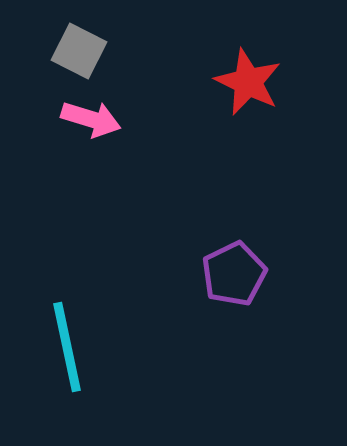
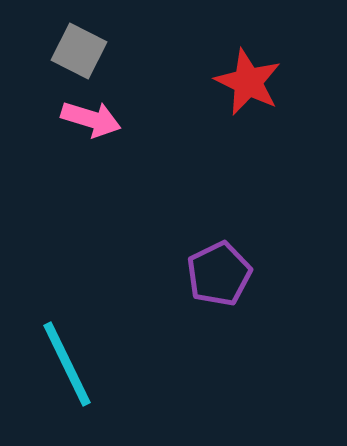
purple pentagon: moved 15 px left
cyan line: moved 17 px down; rotated 14 degrees counterclockwise
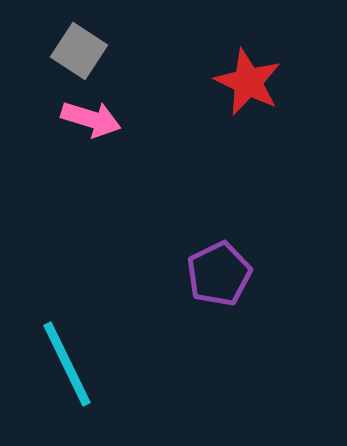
gray square: rotated 6 degrees clockwise
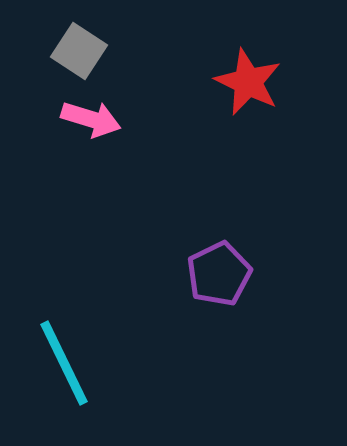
cyan line: moved 3 px left, 1 px up
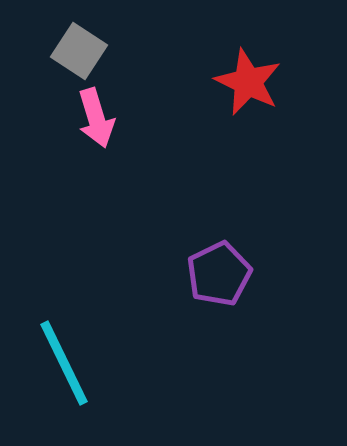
pink arrow: moved 5 px right, 1 px up; rotated 56 degrees clockwise
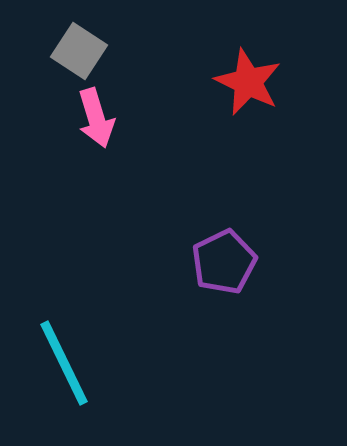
purple pentagon: moved 5 px right, 12 px up
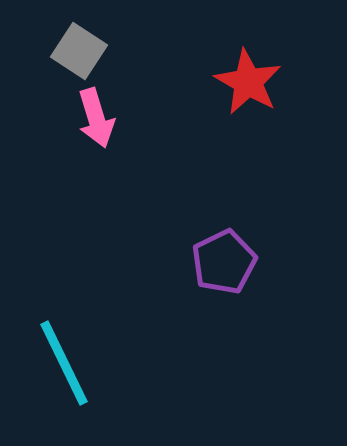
red star: rotated 4 degrees clockwise
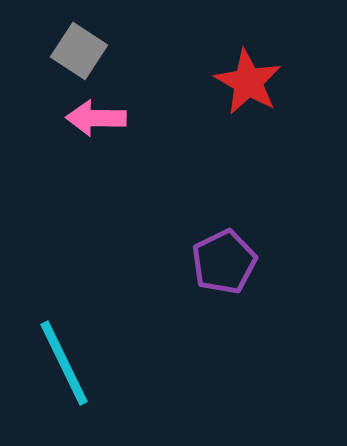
pink arrow: rotated 108 degrees clockwise
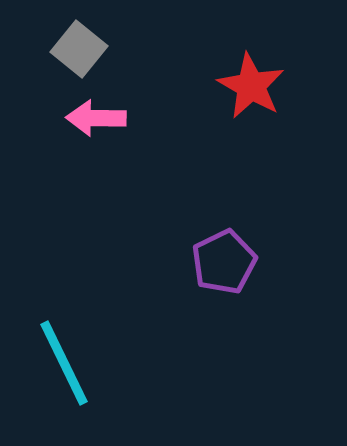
gray square: moved 2 px up; rotated 6 degrees clockwise
red star: moved 3 px right, 4 px down
